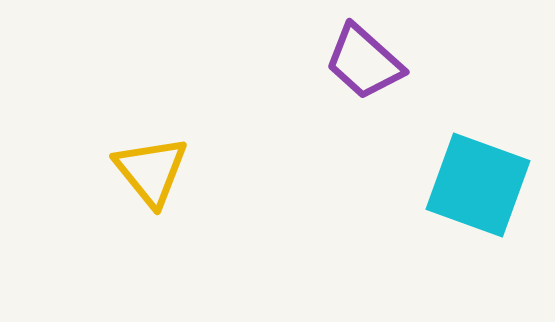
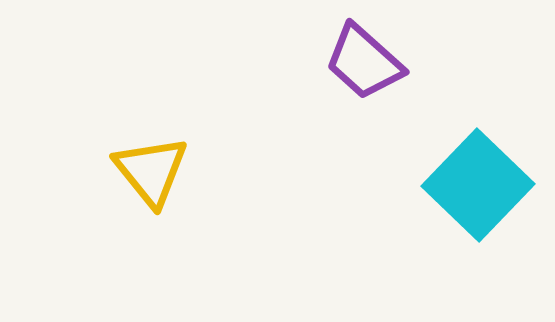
cyan square: rotated 24 degrees clockwise
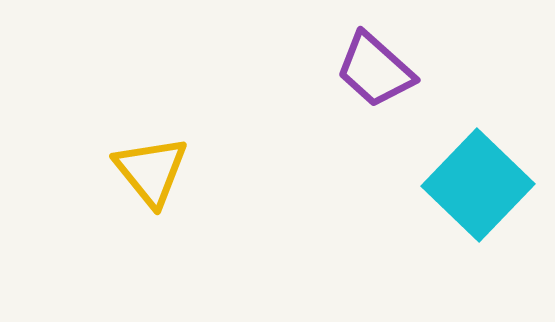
purple trapezoid: moved 11 px right, 8 px down
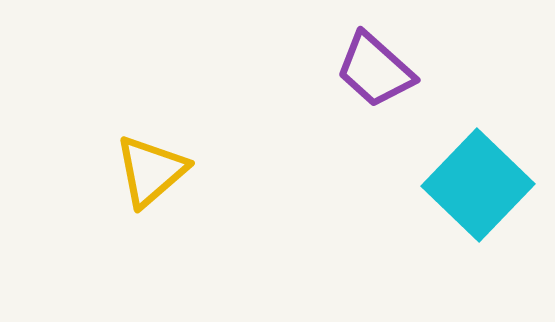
yellow triangle: rotated 28 degrees clockwise
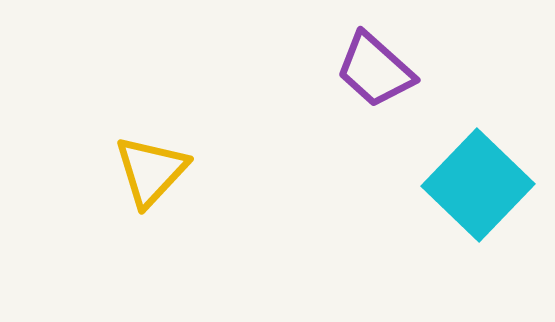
yellow triangle: rotated 6 degrees counterclockwise
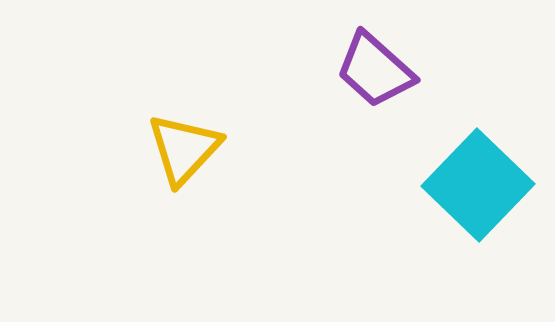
yellow triangle: moved 33 px right, 22 px up
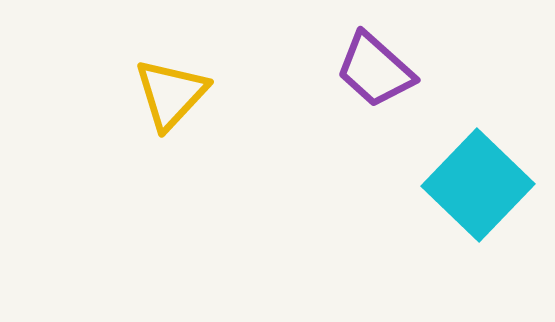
yellow triangle: moved 13 px left, 55 px up
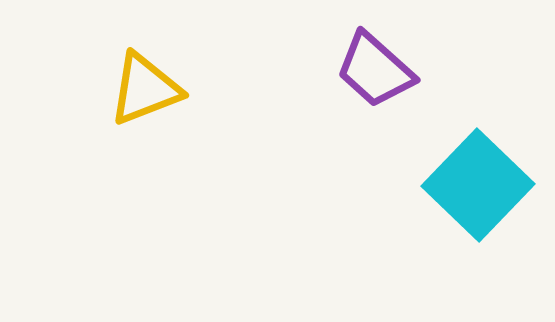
yellow triangle: moved 26 px left, 5 px up; rotated 26 degrees clockwise
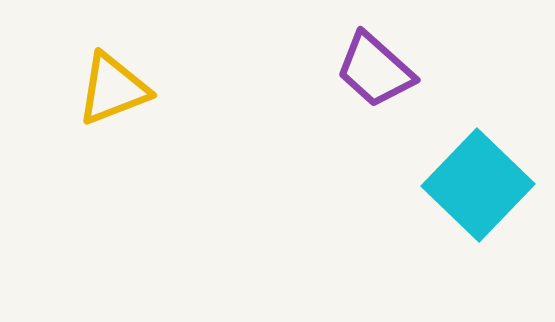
yellow triangle: moved 32 px left
